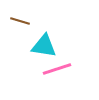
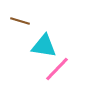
pink line: rotated 28 degrees counterclockwise
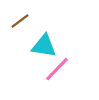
brown line: rotated 54 degrees counterclockwise
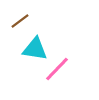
cyan triangle: moved 9 px left, 3 px down
